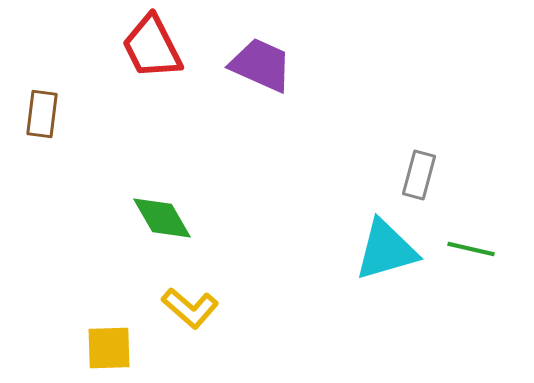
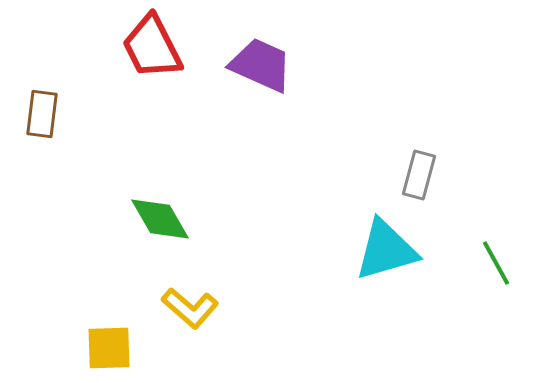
green diamond: moved 2 px left, 1 px down
green line: moved 25 px right, 14 px down; rotated 48 degrees clockwise
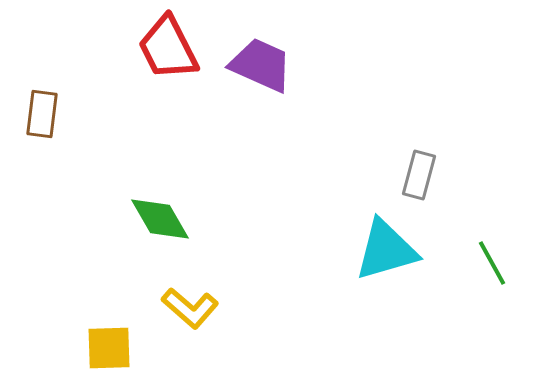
red trapezoid: moved 16 px right, 1 px down
green line: moved 4 px left
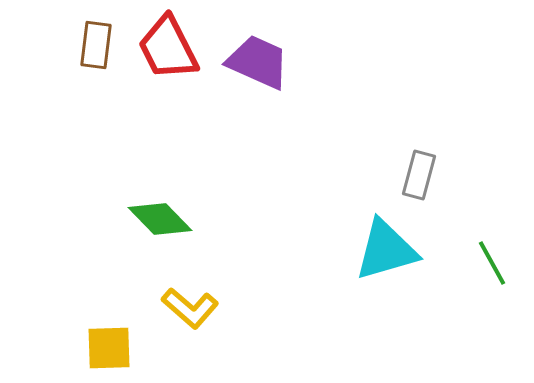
purple trapezoid: moved 3 px left, 3 px up
brown rectangle: moved 54 px right, 69 px up
green diamond: rotated 14 degrees counterclockwise
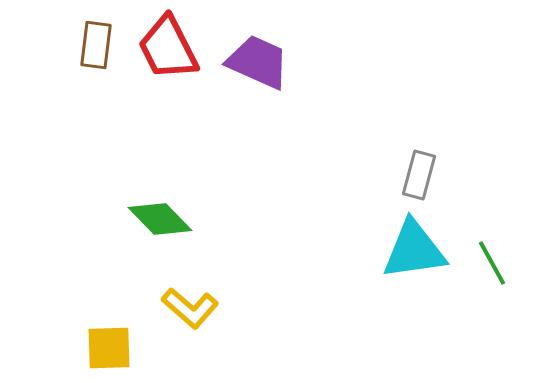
cyan triangle: moved 28 px right; rotated 8 degrees clockwise
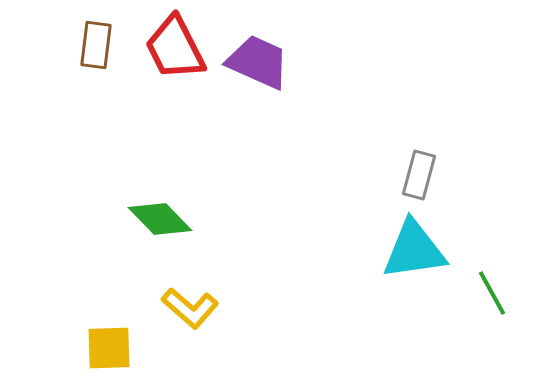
red trapezoid: moved 7 px right
green line: moved 30 px down
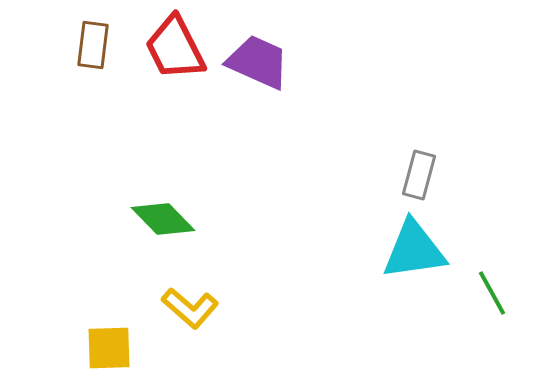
brown rectangle: moved 3 px left
green diamond: moved 3 px right
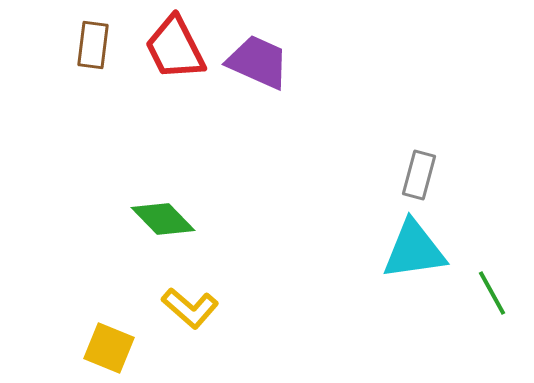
yellow square: rotated 24 degrees clockwise
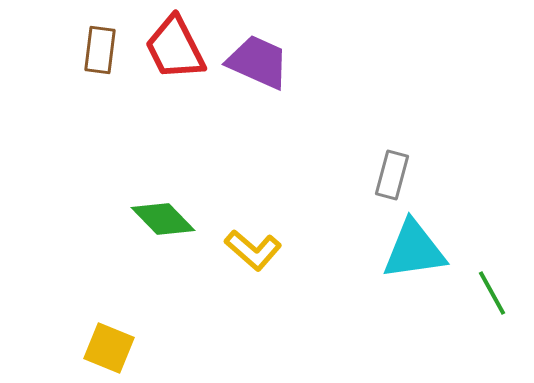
brown rectangle: moved 7 px right, 5 px down
gray rectangle: moved 27 px left
yellow L-shape: moved 63 px right, 58 px up
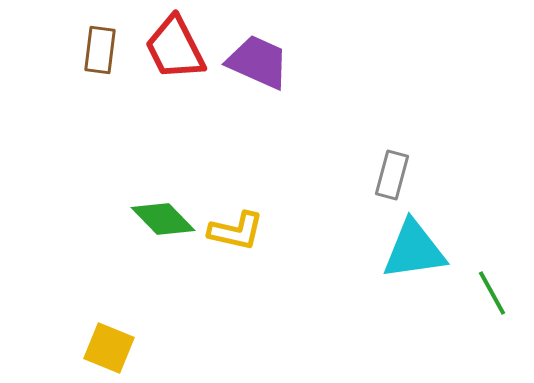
yellow L-shape: moved 17 px left, 19 px up; rotated 28 degrees counterclockwise
